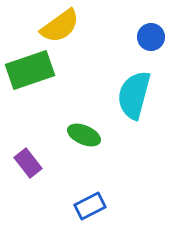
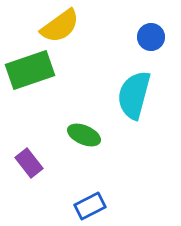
purple rectangle: moved 1 px right
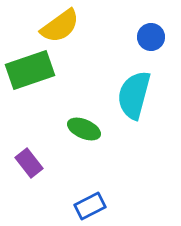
green ellipse: moved 6 px up
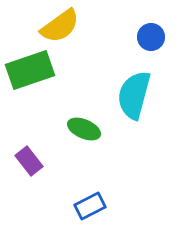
purple rectangle: moved 2 px up
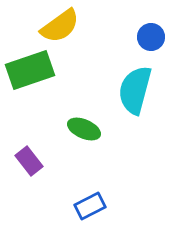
cyan semicircle: moved 1 px right, 5 px up
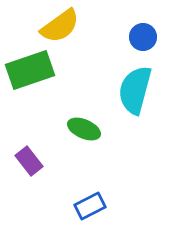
blue circle: moved 8 px left
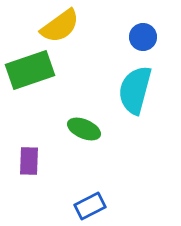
purple rectangle: rotated 40 degrees clockwise
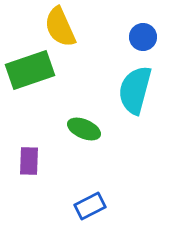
yellow semicircle: moved 1 px down; rotated 102 degrees clockwise
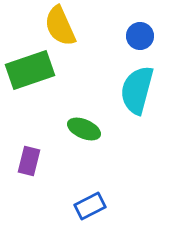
yellow semicircle: moved 1 px up
blue circle: moved 3 px left, 1 px up
cyan semicircle: moved 2 px right
purple rectangle: rotated 12 degrees clockwise
